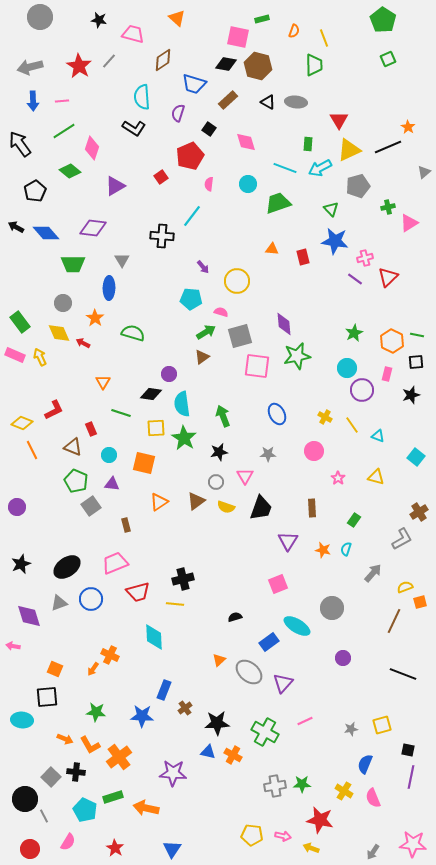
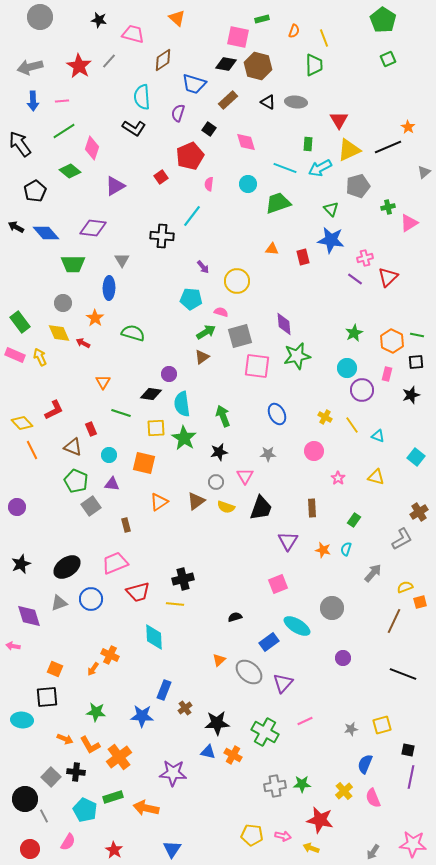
blue star at (335, 241): moved 4 px left, 1 px up
yellow diamond at (22, 423): rotated 25 degrees clockwise
yellow cross at (344, 791): rotated 18 degrees clockwise
red star at (115, 848): moved 1 px left, 2 px down
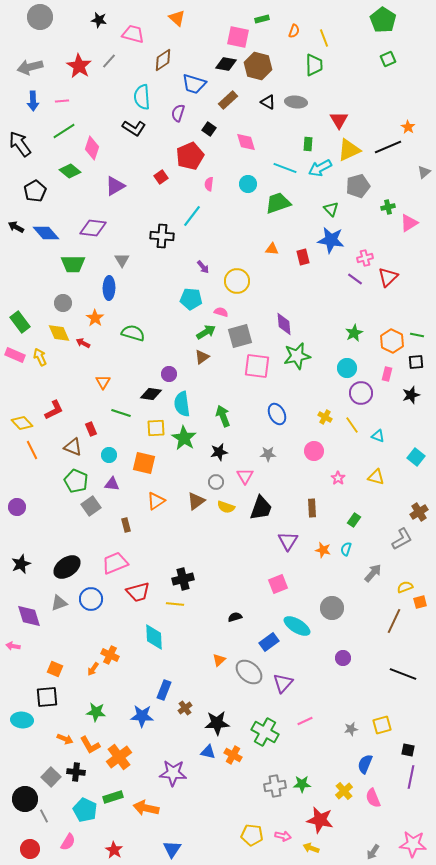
purple circle at (362, 390): moved 1 px left, 3 px down
orange triangle at (159, 502): moved 3 px left, 1 px up
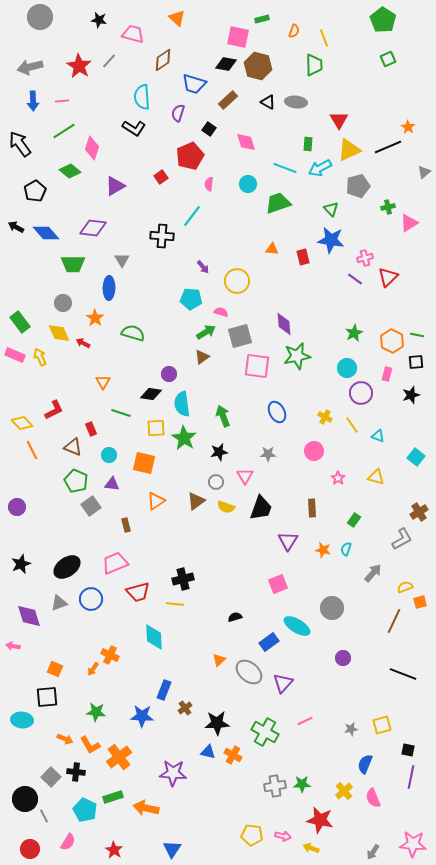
blue ellipse at (277, 414): moved 2 px up
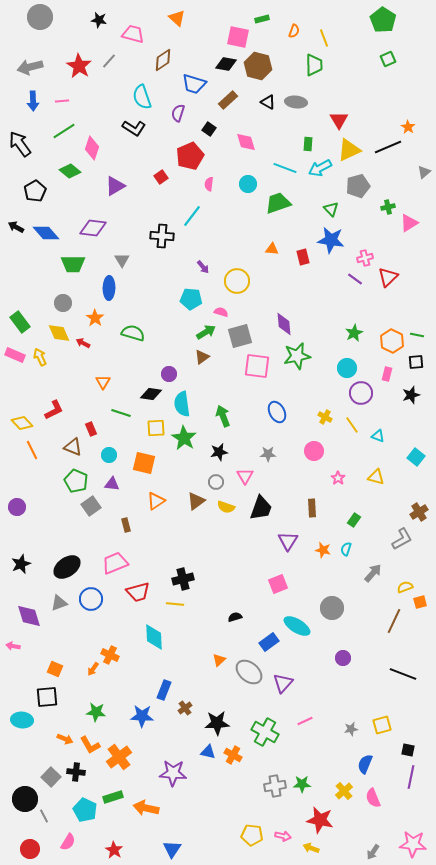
cyan semicircle at (142, 97): rotated 15 degrees counterclockwise
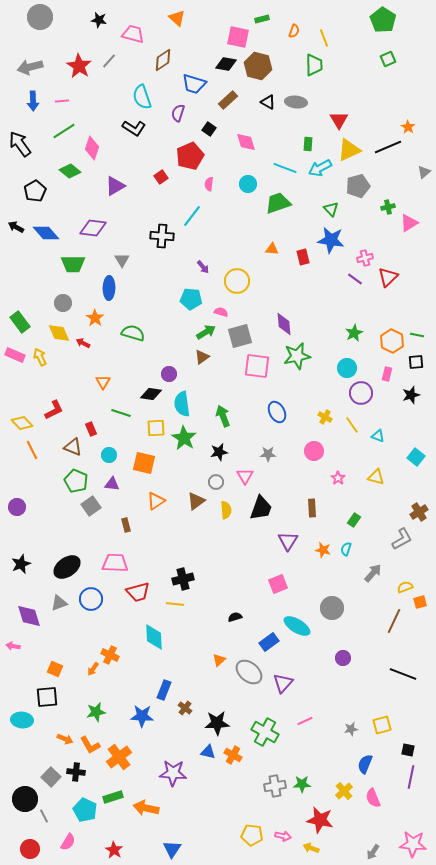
yellow semicircle at (226, 507): moved 3 px down; rotated 114 degrees counterclockwise
pink trapezoid at (115, 563): rotated 24 degrees clockwise
brown cross at (185, 708): rotated 16 degrees counterclockwise
green star at (96, 712): rotated 18 degrees counterclockwise
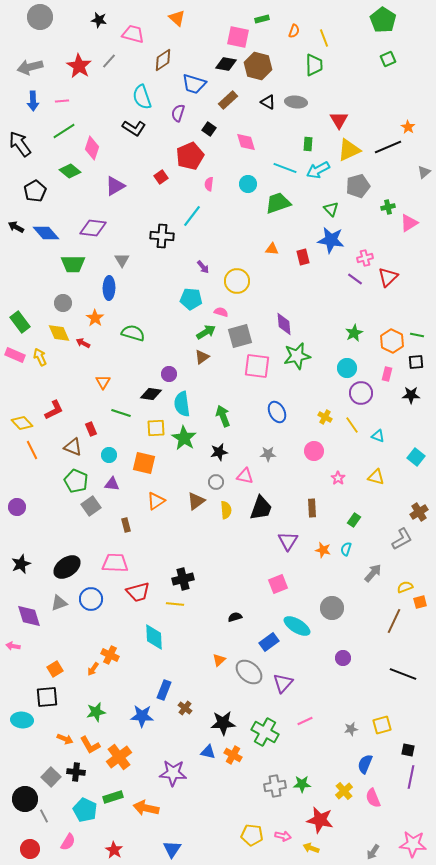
cyan arrow at (320, 168): moved 2 px left, 2 px down
black star at (411, 395): rotated 18 degrees clockwise
pink triangle at (245, 476): rotated 48 degrees counterclockwise
orange square at (55, 669): rotated 35 degrees clockwise
black star at (217, 723): moved 6 px right
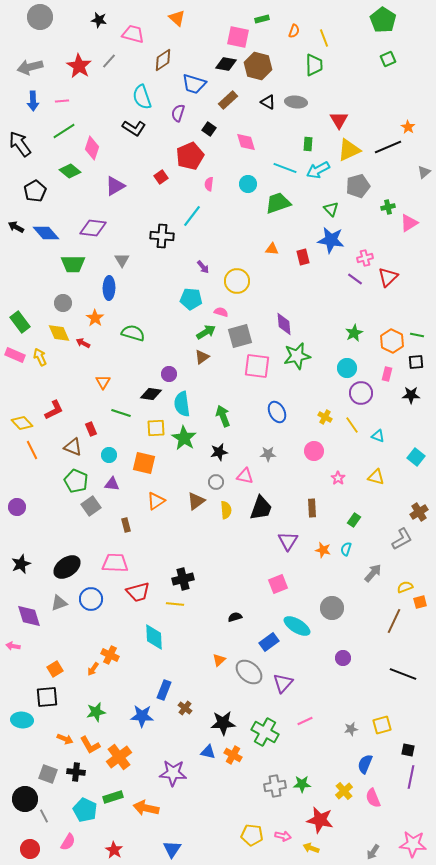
gray square at (51, 777): moved 3 px left, 3 px up; rotated 24 degrees counterclockwise
